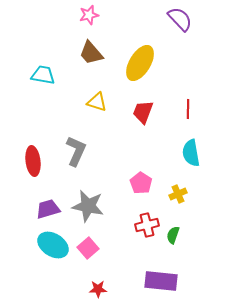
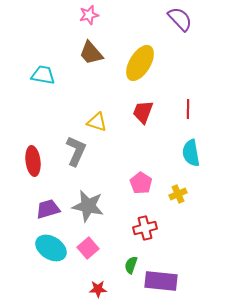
yellow triangle: moved 20 px down
red cross: moved 2 px left, 3 px down
green semicircle: moved 42 px left, 30 px down
cyan ellipse: moved 2 px left, 3 px down
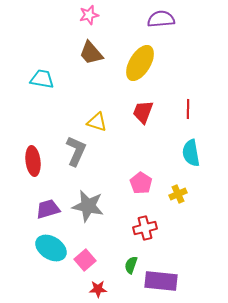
purple semicircle: moved 19 px left; rotated 52 degrees counterclockwise
cyan trapezoid: moved 1 px left, 4 px down
pink square: moved 3 px left, 12 px down
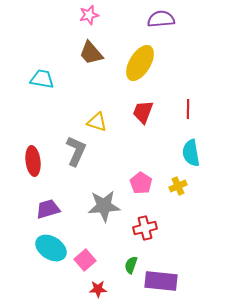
yellow cross: moved 8 px up
gray star: moved 16 px right; rotated 16 degrees counterclockwise
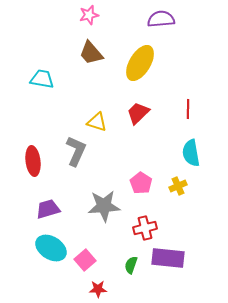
red trapezoid: moved 5 px left, 1 px down; rotated 25 degrees clockwise
purple rectangle: moved 7 px right, 23 px up
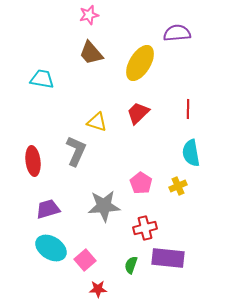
purple semicircle: moved 16 px right, 14 px down
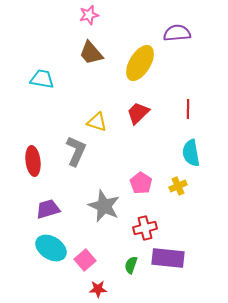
gray star: rotated 28 degrees clockwise
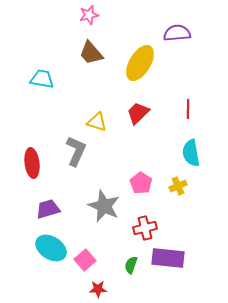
red ellipse: moved 1 px left, 2 px down
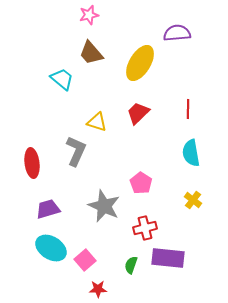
cyan trapezoid: moved 20 px right; rotated 30 degrees clockwise
yellow cross: moved 15 px right, 14 px down; rotated 30 degrees counterclockwise
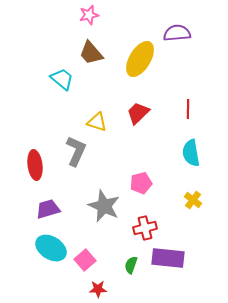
yellow ellipse: moved 4 px up
red ellipse: moved 3 px right, 2 px down
pink pentagon: rotated 25 degrees clockwise
